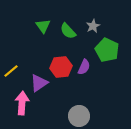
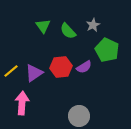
gray star: moved 1 px up
purple semicircle: rotated 35 degrees clockwise
purple triangle: moved 5 px left, 10 px up
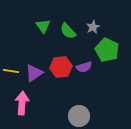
gray star: moved 2 px down
purple semicircle: rotated 14 degrees clockwise
yellow line: rotated 49 degrees clockwise
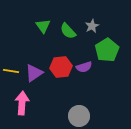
gray star: moved 1 px left, 1 px up
green pentagon: rotated 15 degrees clockwise
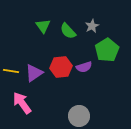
pink arrow: rotated 40 degrees counterclockwise
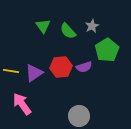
pink arrow: moved 1 px down
